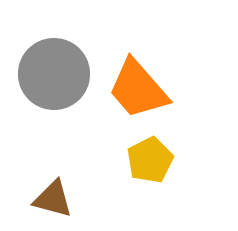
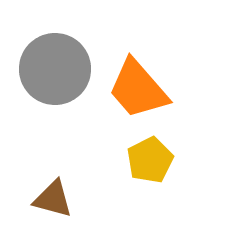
gray circle: moved 1 px right, 5 px up
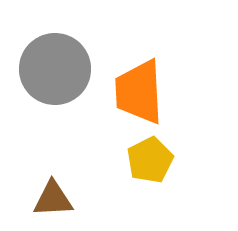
orange trapezoid: moved 1 px right, 3 px down; rotated 38 degrees clockwise
brown triangle: rotated 18 degrees counterclockwise
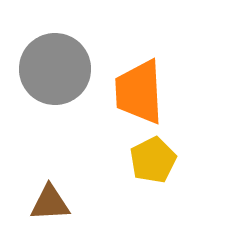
yellow pentagon: moved 3 px right
brown triangle: moved 3 px left, 4 px down
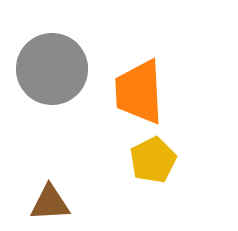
gray circle: moved 3 px left
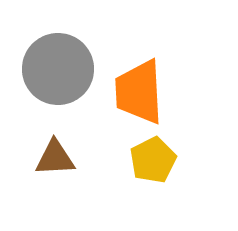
gray circle: moved 6 px right
brown triangle: moved 5 px right, 45 px up
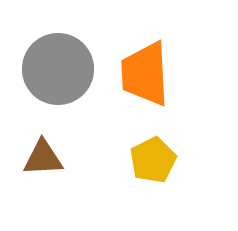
orange trapezoid: moved 6 px right, 18 px up
brown triangle: moved 12 px left
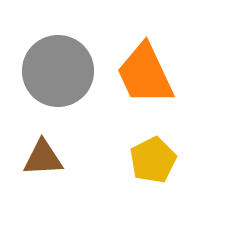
gray circle: moved 2 px down
orange trapezoid: rotated 22 degrees counterclockwise
